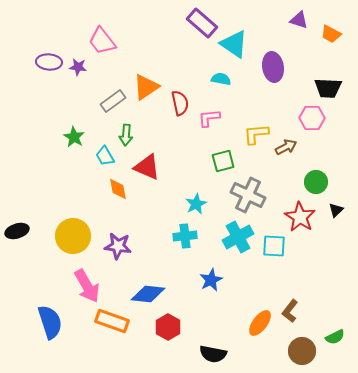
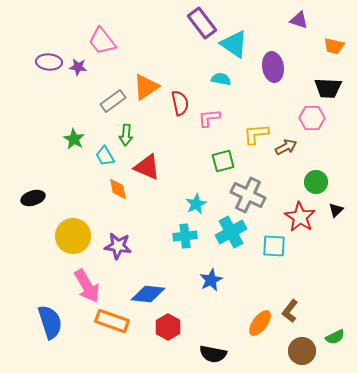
purple rectangle at (202, 23): rotated 12 degrees clockwise
orange trapezoid at (331, 34): moved 3 px right, 12 px down; rotated 15 degrees counterclockwise
green star at (74, 137): moved 2 px down
black ellipse at (17, 231): moved 16 px right, 33 px up
cyan cross at (238, 237): moved 7 px left, 5 px up
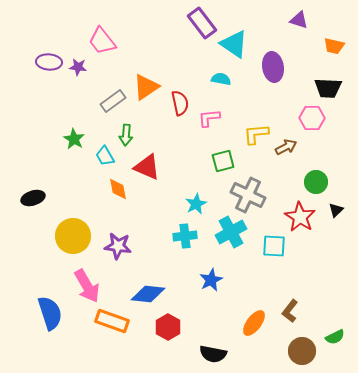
blue semicircle at (50, 322): moved 9 px up
orange ellipse at (260, 323): moved 6 px left
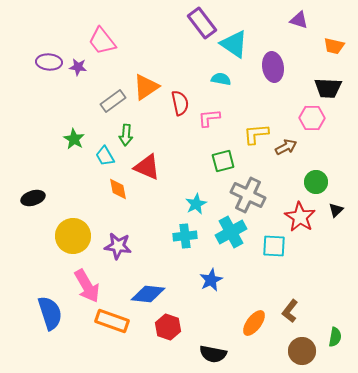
red hexagon at (168, 327): rotated 10 degrees counterclockwise
green semicircle at (335, 337): rotated 54 degrees counterclockwise
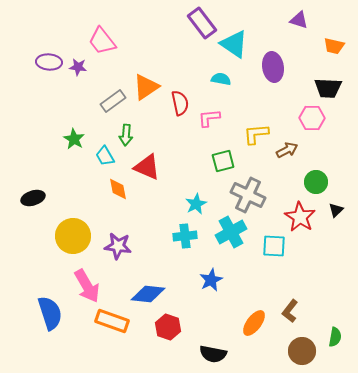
brown arrow at (286, 147): moved 1 px right, 3 px down
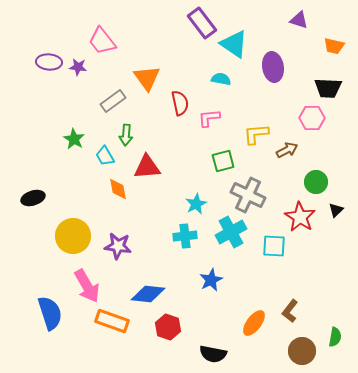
orange triangle at (146, 87): moved 1 px right, 9 px up; rotated 32 degrees counterclockwise
red triangle at (147, 167): rotated 28 degrees counterclockwise
